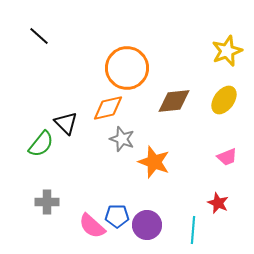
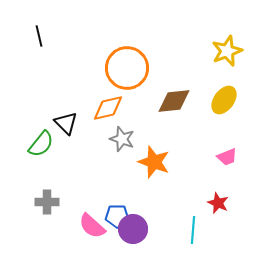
black line: rotated 35 degrees clockwise
purple circle: moved 14 px left, 4 px down
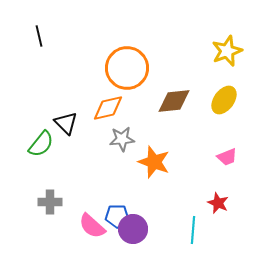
gray star: rotated 25 degrees counterclockwise
gray cross: moved 3 px right
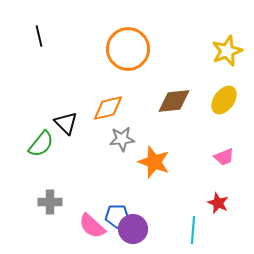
orange circle: moved 1 px right, 19 px up
pink trapezoid: moved 3 px left
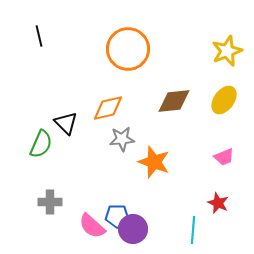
green semicircle: rotated 16 degrees counterclockwise
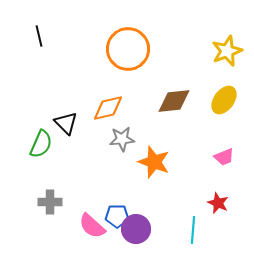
purple circle: moved 3 px right
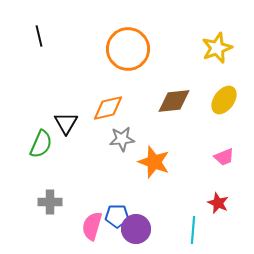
yellow star: moved 10 px left, 3 px up
black triangle: rotated 15 degrees clockwise
pink semicircle: rotated 64 degrees clockwise
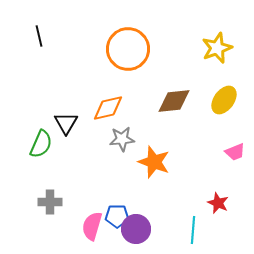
pink trapezoid: moved 11 px right, 5 px up
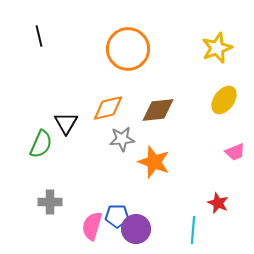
brown diamond: moved 16 px left, 9 px down
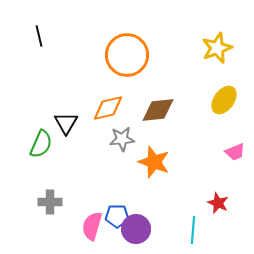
orange circle: moved 1 px left, 6 px down
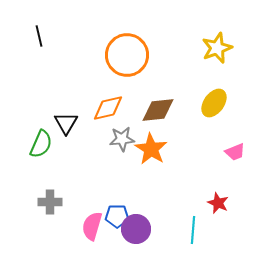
yellow ellipse: moved 10 px left, 3 px down
orange star: moved 3 px left, 13 px up; rotated 12 degrees clockwise
